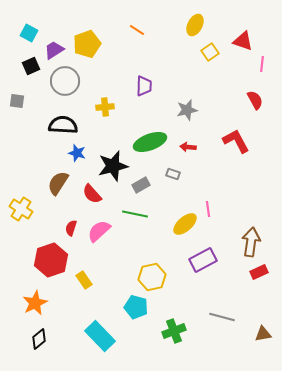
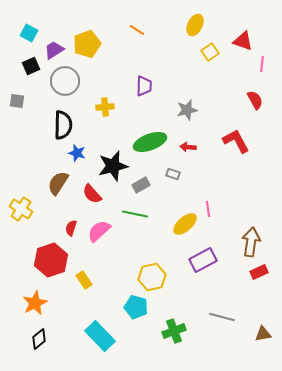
black semicircle at (63, 125): rotated 88 degrees clockwise
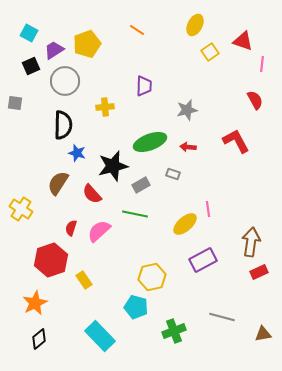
gray square at (17, 101): moved 2 px left, 2 px down
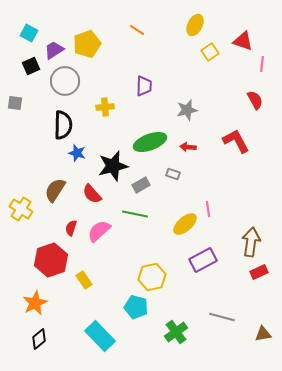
brown semicircle at (58, 183): moved 3 px left, 7 px down
green cross at (174, 331): moved 2 px right, 1 px down; rotated 15 degrees counterclockwise
